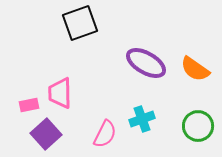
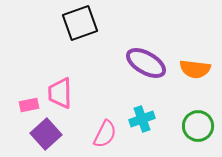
orange semicircle: rotated 28 degrees counterclockwise
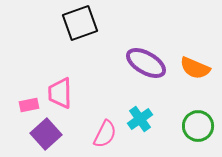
orange semicircle: moved 1 px up; rotated 16 degrees clockwise
cyan cross: moved 2 px left; rotated 15 degrees counterclockwise
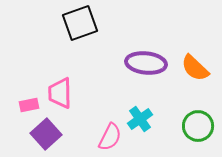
purple ellipse: rotated 24 degrees counterclockwise
orange semicircle: rotated 20 degrees clockwise
pink semicircle: moved 5 px right, 3 px down
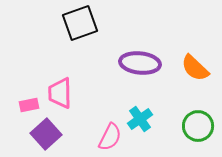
purple ellipse: moved 6 px left
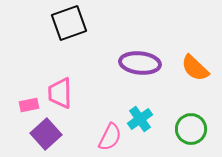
black square: moved 11 px left
green circle: moved 7 px left, 3 px down
